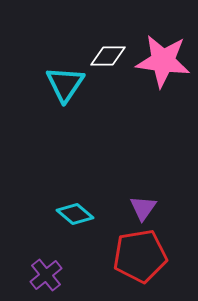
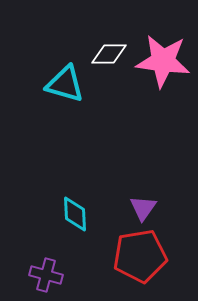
white diamond: moved 1 px right, 2 px up
cyan triangle: rotated 48 degrees counterclockwise
cyan diamond: rotated 48 degrees clockwise
purple cross: rotated 36 degrees counterclockwise
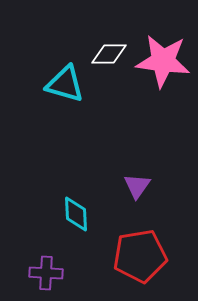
purple triangle: moved 6 px left, 22 px up
cyan diamond: moved 1 px right
purple cross: moved 2 px up; rotated 12 degrees counterclockwise
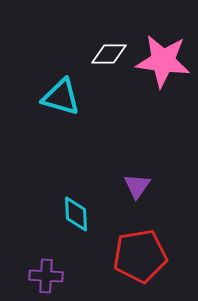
cyan triangle: moved 4 px left, 13 px down
purple cross: moved 3 px down
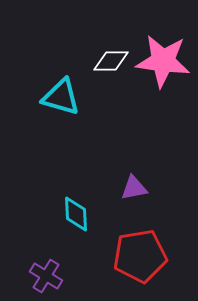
white diamond: moved 2 px right, 7 px down
purple triangle: moved 3 px left, 2 px down; rotated 44 degrees clockwise
purple cross: rotated 28 degrees clockwise
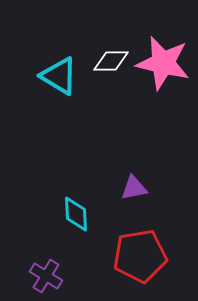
pink star: moved 2 px down; rotated 6 degrees clockwise
cyan triangle: moved 2 px left, 21 px up; rotated 15 degrees clockwise
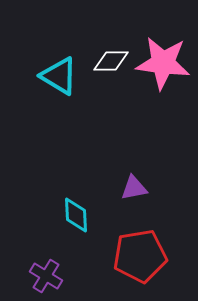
pink star: rotated 6 degrees counterclockwise
cyan diamond: moved 1 px down
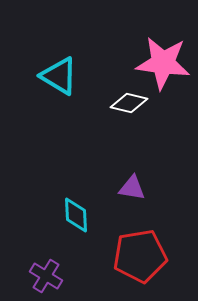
white diamond: moved 18 px right, 42 px down; rotated 15 degrees clockwise
purple triangle: moved 2 px left; rotated 20 degrees clockwise
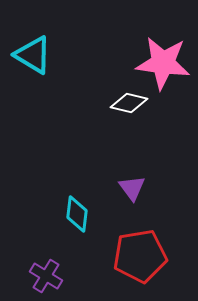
cyan triangle: moved 26 px left, 21 px up
purple triangle: rotated 44 degrees clockwise
cyan diamond: moved 1 px right, 1 px up; rotated 9 degrees clockwise
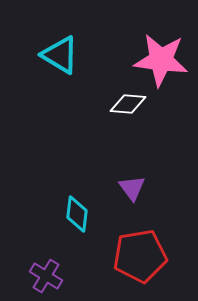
cyan triangle: moved 27 px right
pink star: moved 2 px left, 3 px up
white diamond: moved 1 px left, 1 px down; rotated 9 degrees counterclockwise
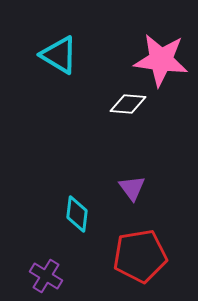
cyan triangle: moved 1 px left
